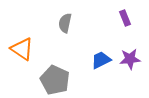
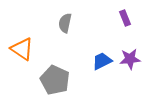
blue trapezoid: moved 1 px right, 1 px down
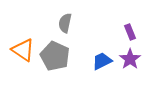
purple rectangle: moved 5 px right, 14 px down
orange triangle: moved 1 px right, 1 px down
purple star: rotated 30 degrees counterclockwise
gray pentagon: moved 24 px up
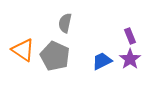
purple rectangle: moved 4 px down
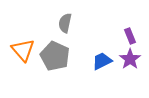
orange triangle: rotated 15 degrees clockwise
